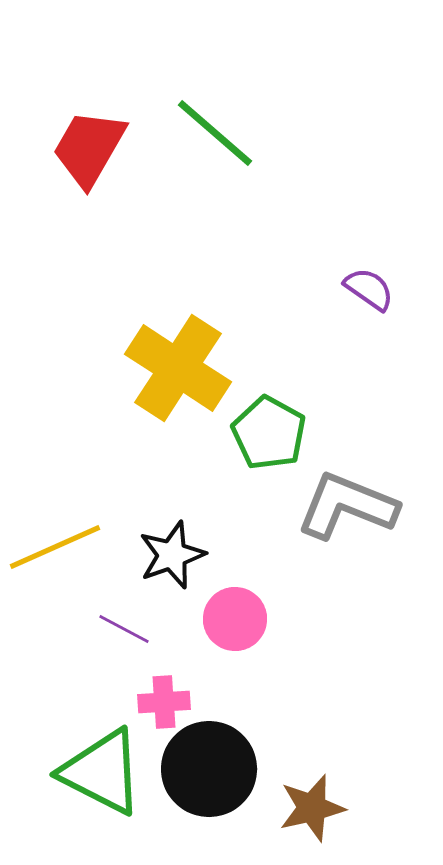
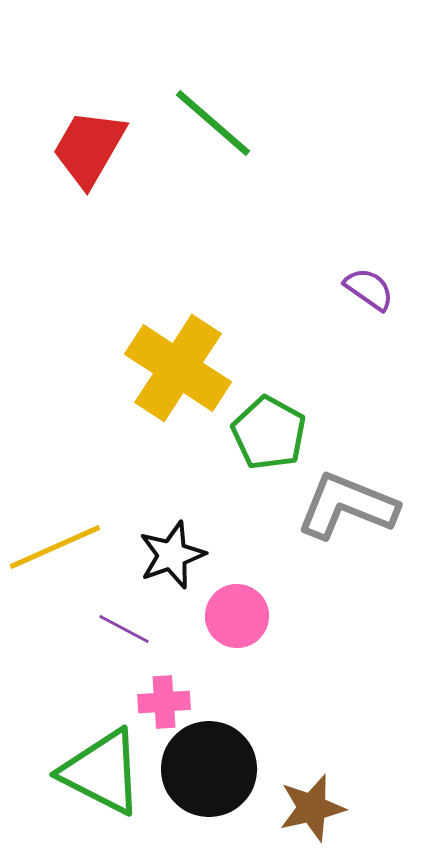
green line: moved 2 px left, 10 px up
pink circle: moved 2 px right, 3 px up
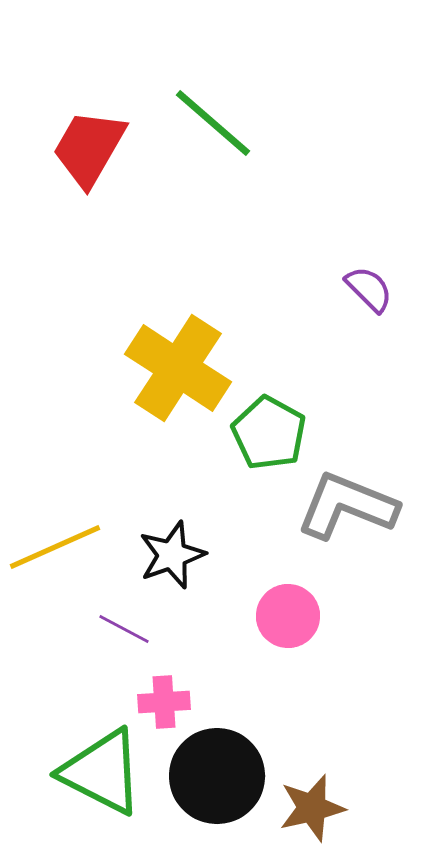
purple semicircle: rotated 10 degrees clockwise
pink circle: moved 51 px right
black circle: moved 8 px right, 7 px down
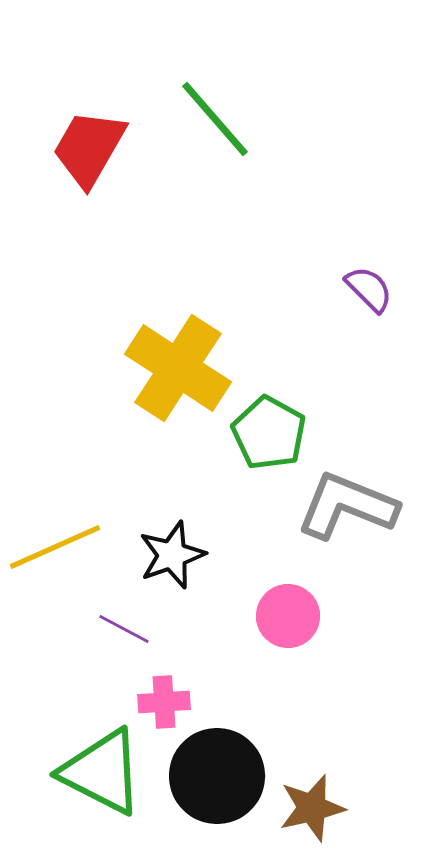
green line: moved 2 px right, 4 px up; rotated 8 degrees clockwise
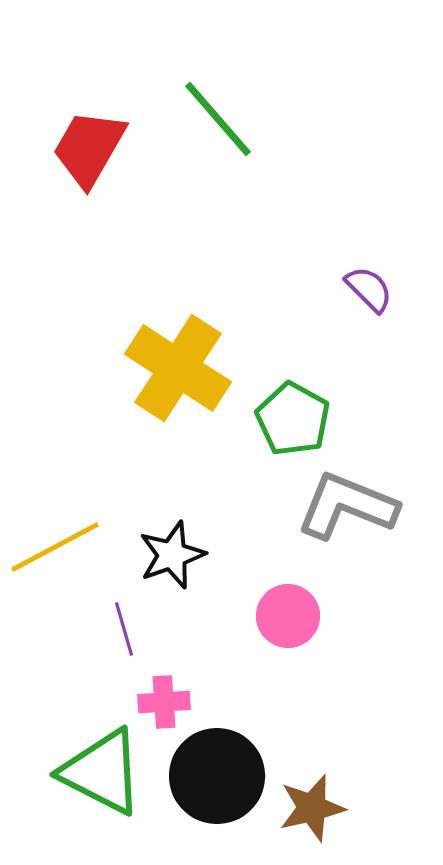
green line: moved 3 px right
green pentagon: moved 24 px right, 14 px up
yellow line: rotated 4 degrees counterclockwise
purple line: rotated 46 degrees clockwise
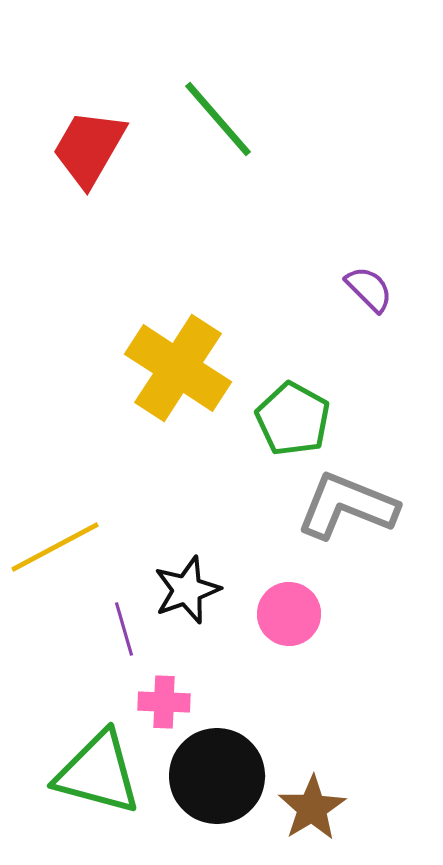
black star: moved 15 px right, 35 px down
pink circle: moved 1 px right, 2 px up
pink cross: rotated 6 degrees clockwise
green triangle: moved 4 px left, 1 px down; rotated 12 degrees counterclockwise
brown star: rotated 18 degrees counterclockwise
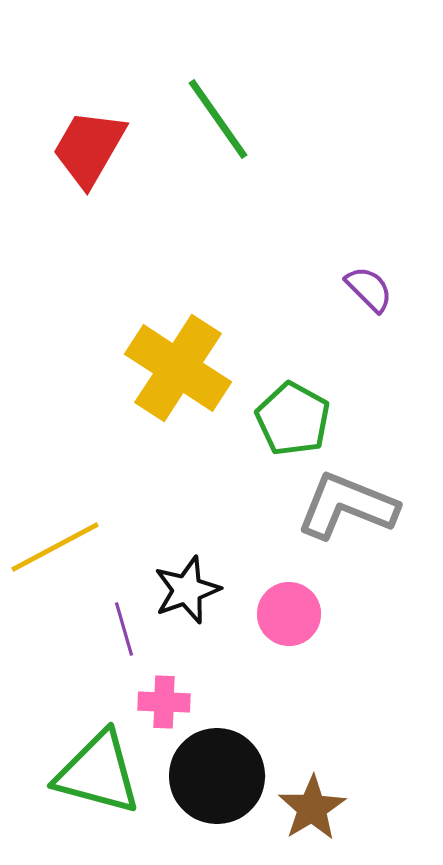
green line: rotated 6 degrees clockwise
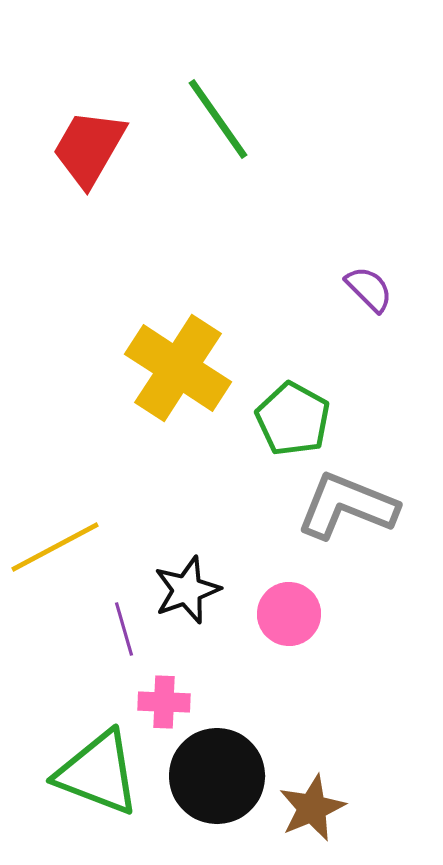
green triangle: rotated 6 degrees clockwise
brown star: rotated 8 degrees clockwise
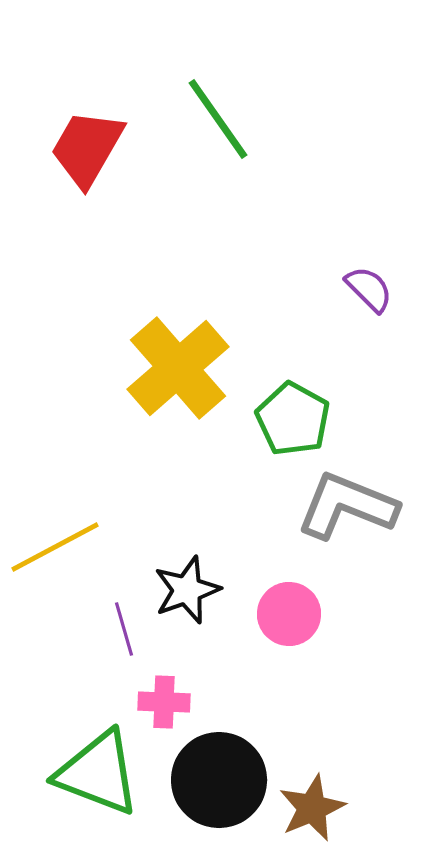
red trapezoid: moved 2 px left
yellow cross: rotated 16 degrees clockwise
black circle: moved 2 px right, 4 px down
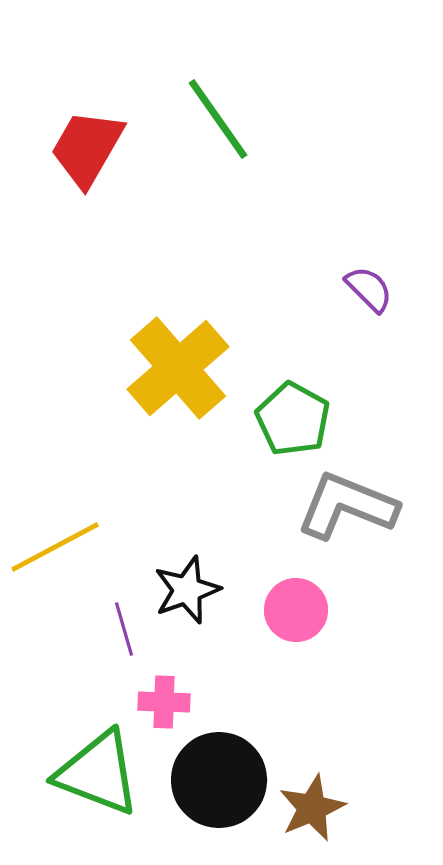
pink circle: moved 7 px right, 4 px up
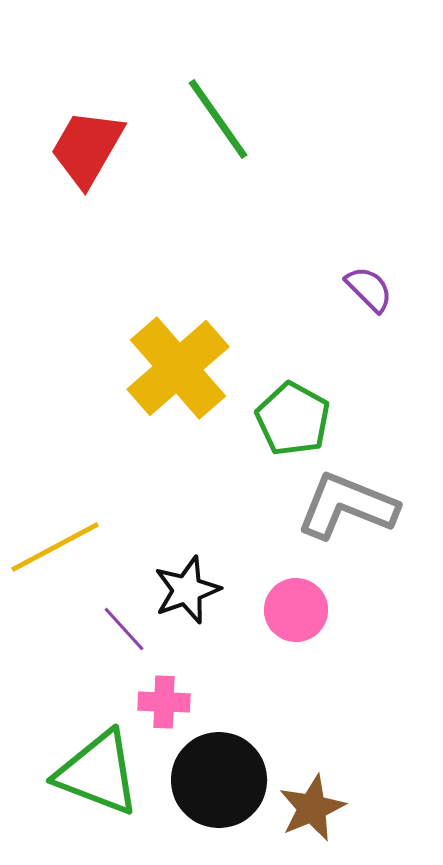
purple line: rotated 26 degrees counterclockwise
